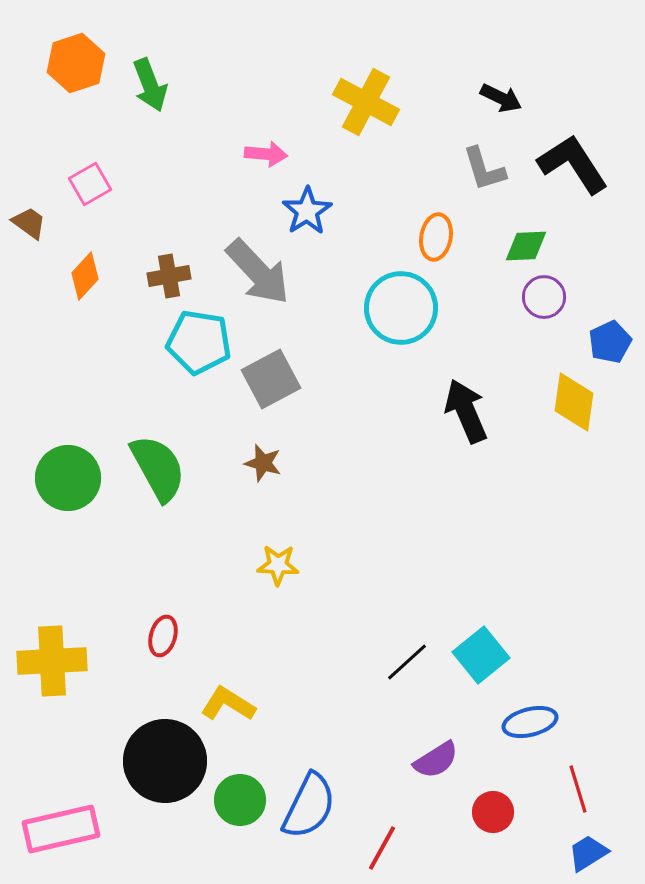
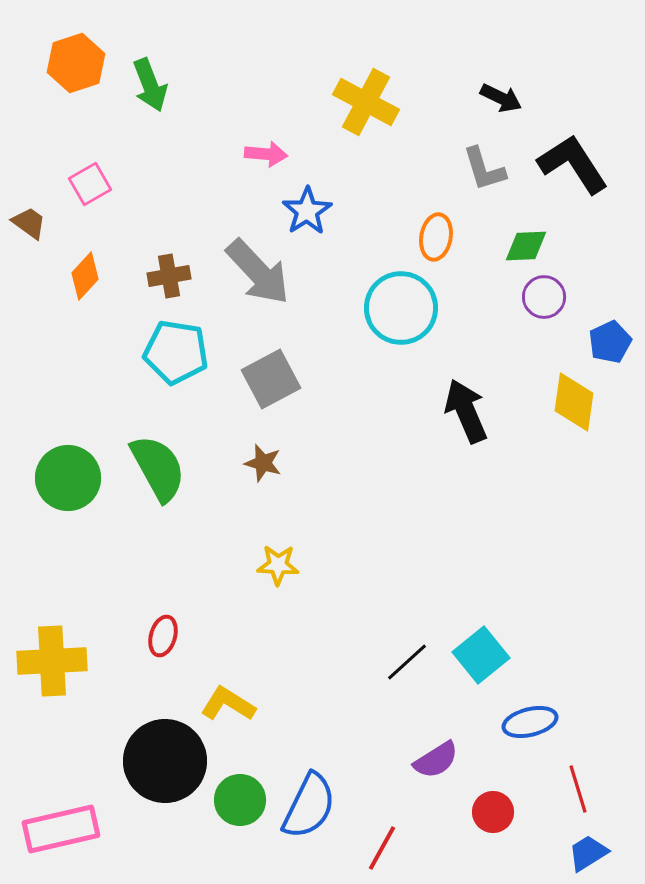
cyan pentagon at (199, 342): moved 23 px left, 10 px down
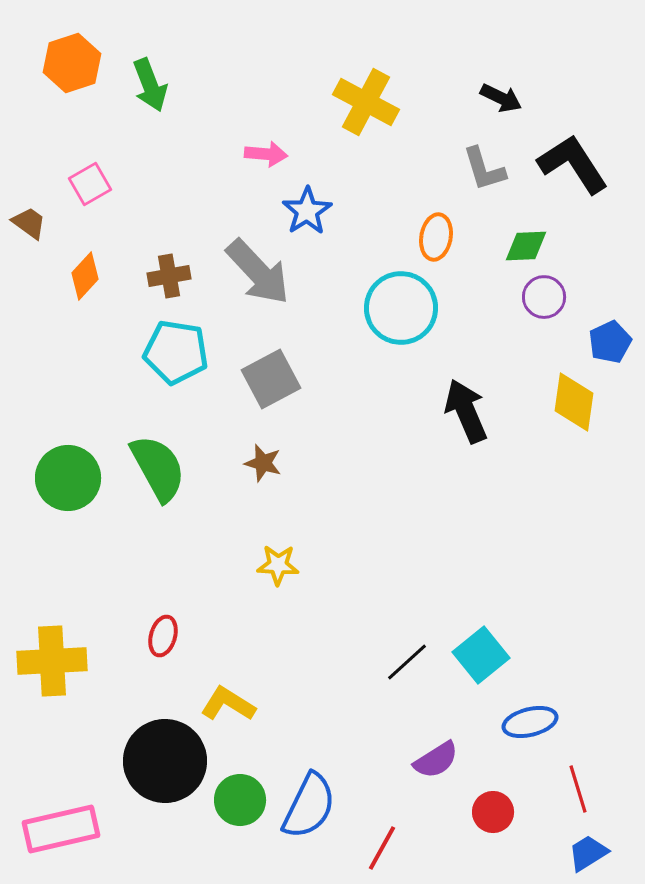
orange hexagon at (76, 63): moved 4 px left
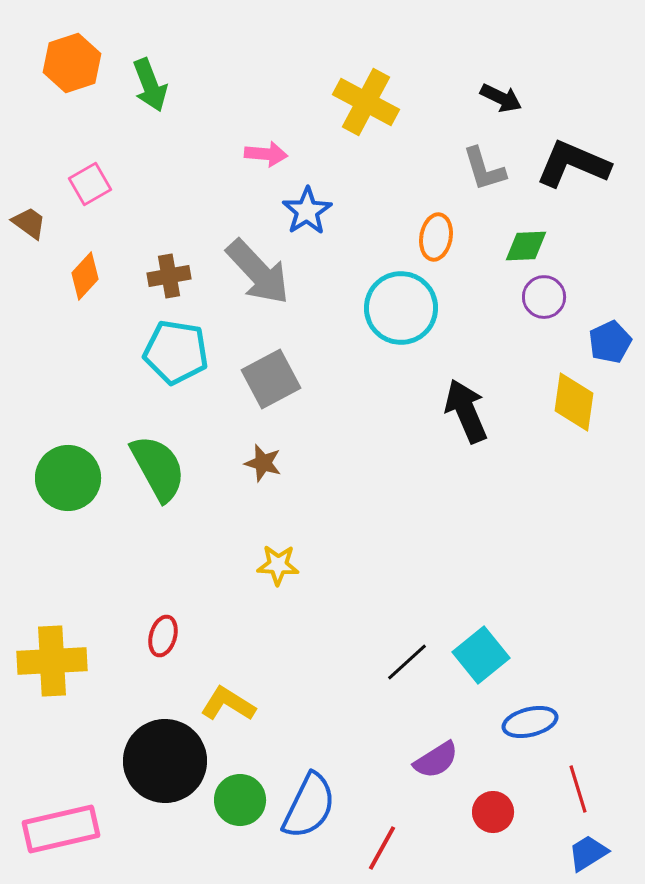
black L-shape at (573, 164): rotated 34 degrees counterclockwise
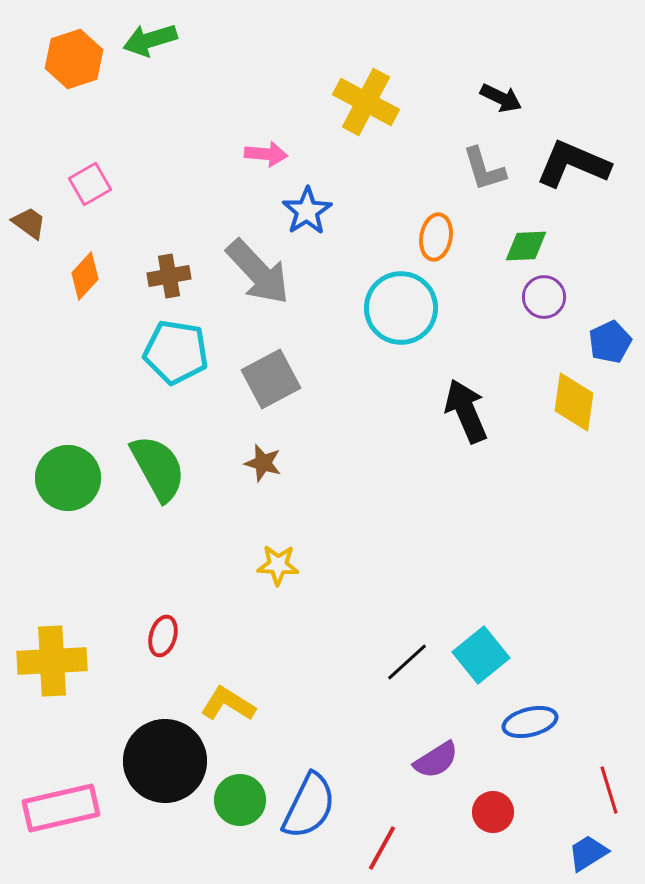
orange hexagon at (72, 63): moved 2 px right, 4 px up
green arrow at (150, 85): moved 45 px up; rotated 94 degrees clockwise
red line at (578, 789): moved 31 px right, 1 px down
pink rectangle at (61, 829): moved 21 px up
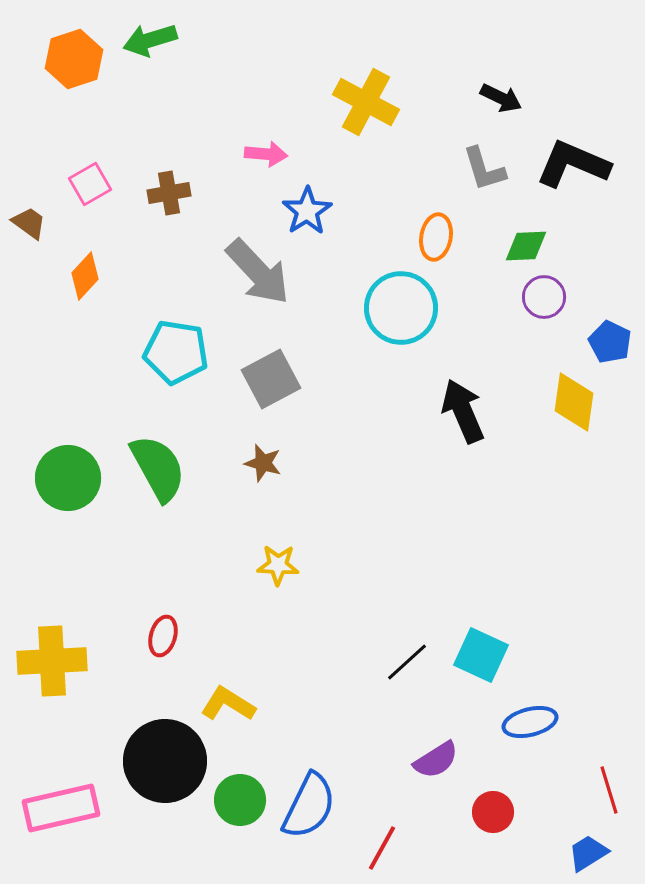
brown cross at (169, 276): moved 83 px up
blue pentagon at (610, 342): rotated 21 degrees counterclockwise
black arrow at (466, 411): moved 3 px left
cyan square at (481, 655): rotated 26 degrees counterclockwise
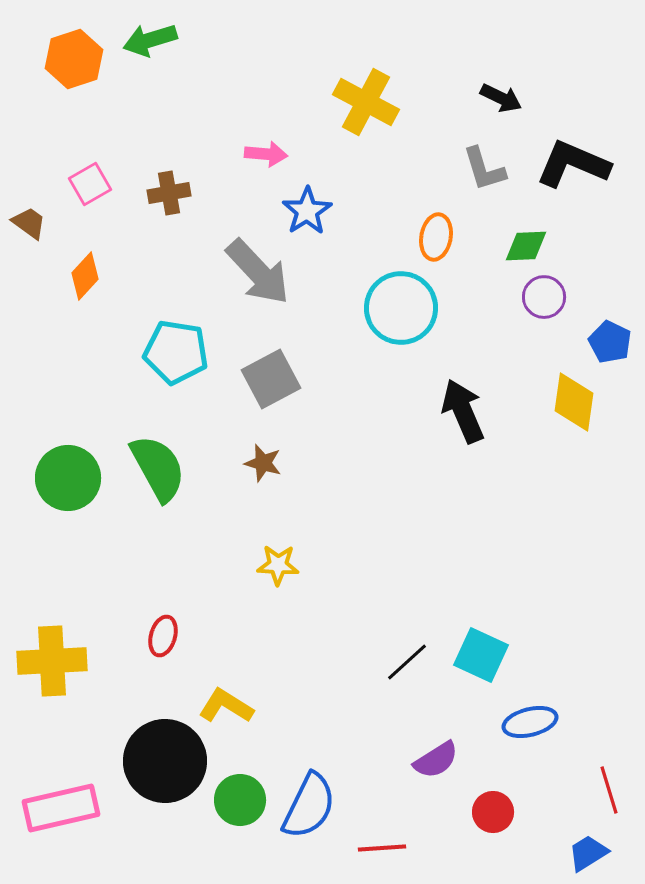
yellow L-shape at (228, 704): moved 2 px left, 2 px down
red line at (382, 848): rotated 57 degrees clockwise
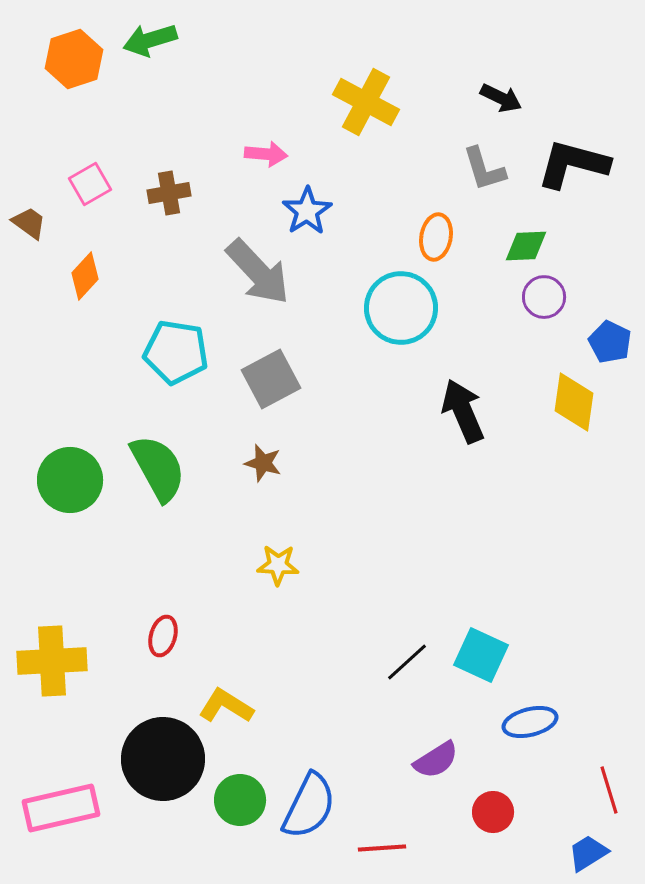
black L-shape at (573, 164): rotated 8 degrees counterclockwise
green circle at (68, 478): moved 2 px right, 2 px down
black circle at (165, 761): moved 2 px left, 2 px up
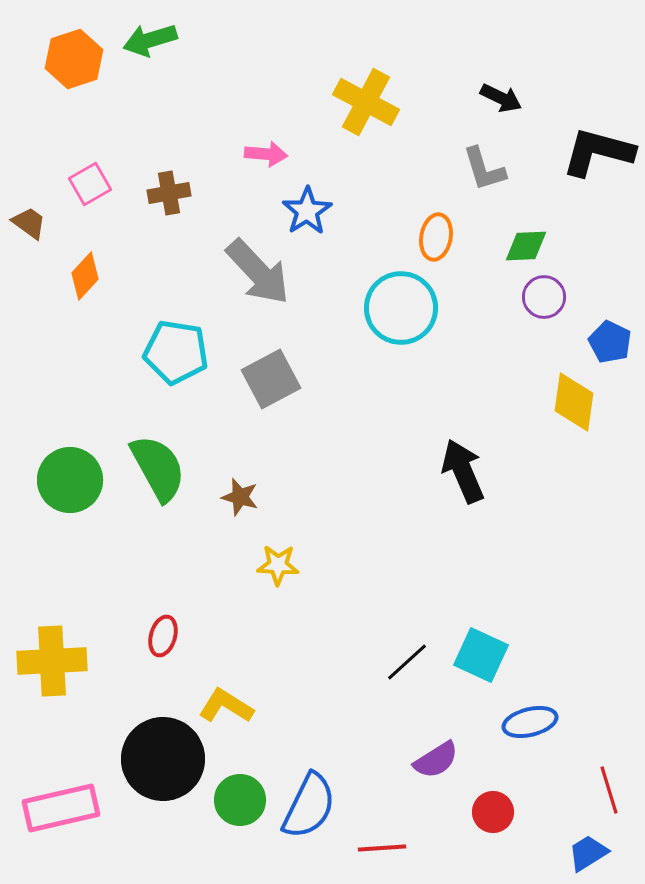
black L-shape at (573, 164): moved 25 px right, 12 px up
black arrow at (463, 411): moved 60 px down
brown star at (263, 463): moved 23 px left, 34 px down
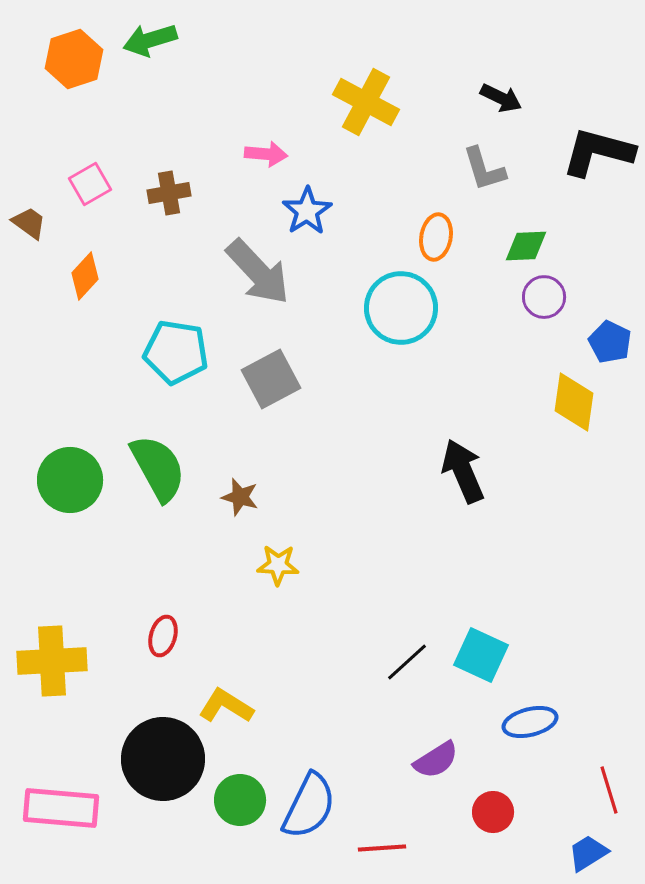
pink rectangle at (61, 808): rotated 18 degrees clockwise
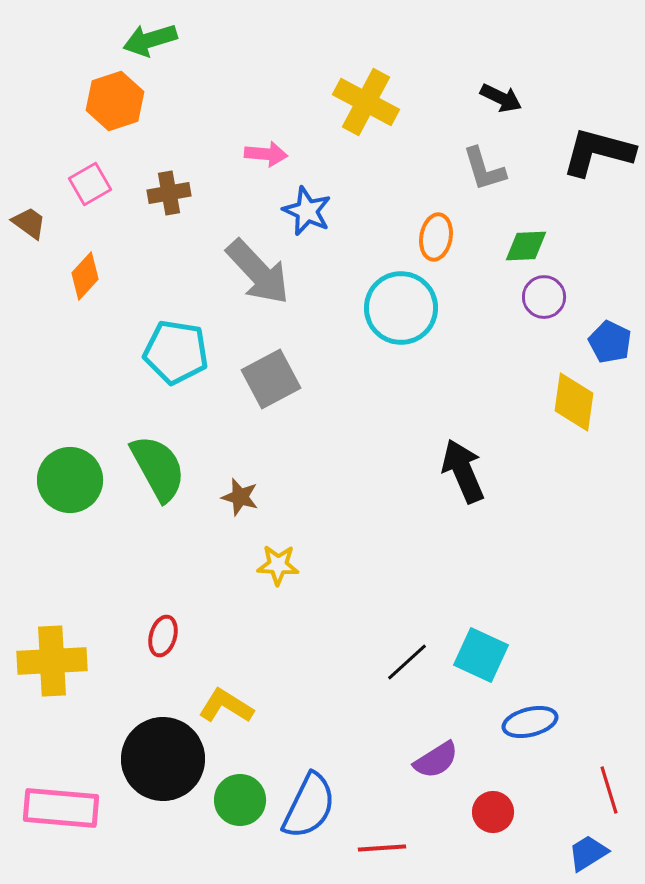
orange hexagon at (74, 59): moved 41 px right, 42 px down
blue star at (307, 211): rotated 15 degrees counterclockwise
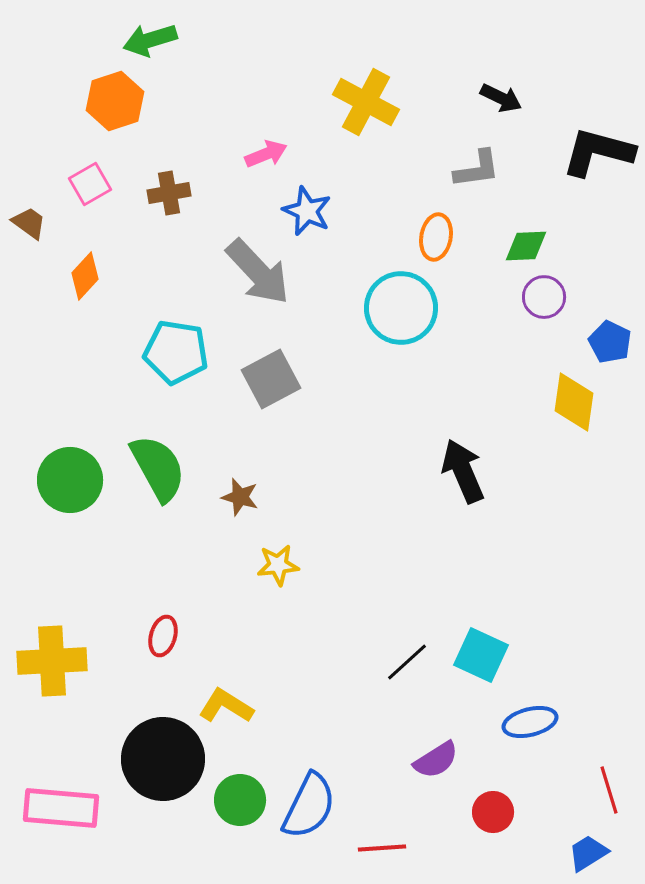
pink arrow at (266, 154): rotated 27 degrees counterclockwise
gray L-shape at (484, 169): moved 7 px left; rotated 81 degrees counterclockwise
yellow star at (278, 565): rotated 9 degrees counterclockwise
